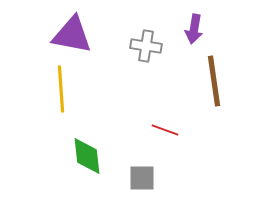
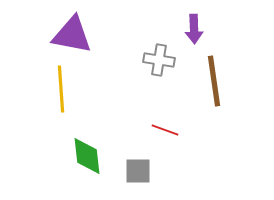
purple arrow: rotated 12 degrees counterclockwise
gray cross: moved 13 px right, 14 px down
gray square: moved 4 px left, 7 px up
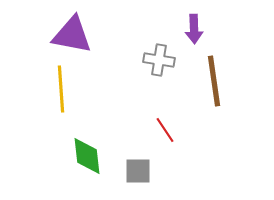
red line: rotated 36 degrees clockwise
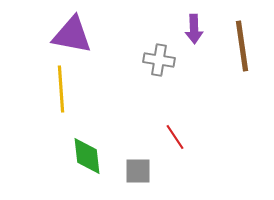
brown line: moved 28 px right, 35 px up
red line: moved 10 px right, 7 px down
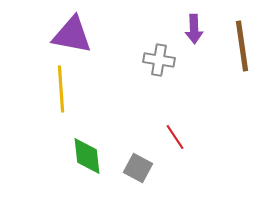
gray square: moved 3 px up; rotated 28 degrees clockwise
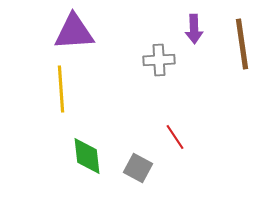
purple triangle: moved 2 px right, 3 px up; rotated 15 degrees counterclockwise
brown line: moved 2 px up
gray cross: rotated 12 degrees counterclockwise
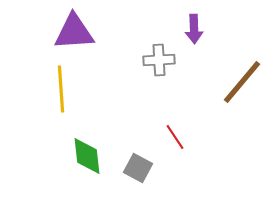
brown line: moved 38 px down; rotated 48 degrees clockwise
